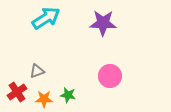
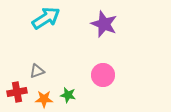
purple star: moved 1 px right, 1 px down; rotated 20 degrees clockwise
pink circle: moved 7 px left, 1 px up
red cross: rotated 24 degrees clockwise
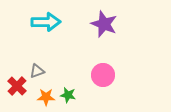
cyan arrow: moved 4 px down; rotated 32 degrees clockwise
red cross: moved 6 px up; rotated 36 degrees counterclockwise
orange star: moved 2 px right, 2 px up
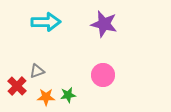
purple star: rotated 8 degrees counterclockwise
green star: rotated 21 degrees counterclockwise
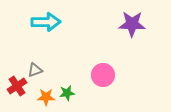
purple star: moved 28 px right; rotated 12 degrees counterclockwise
gray triangle: moved 2 px left, 1 px up
red cross: rotated 12 degrees clockwise
green star: moved 1 px left, 2 px up
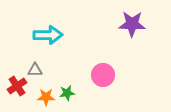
cyan arrow: moved 2 px right, 13 px down
gray triangle: rotated 21 degrees clockwise
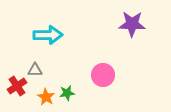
orange star: rotated 30 degrees clockwise
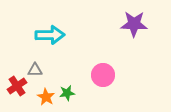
purple star: moved 2 px right
cyan arrow: moved 2 px right
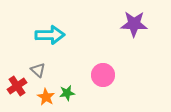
gray triangle: moved 3 px right; rotated 42 degrees clockwise
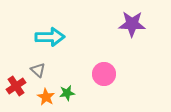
purple star: moved 2 px left
cyan arrow: moved 2 px down
pink circle: moved 1 px right, 1 px up
red cross: moved 1 px left
